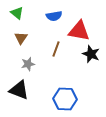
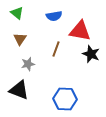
red triangle: moved 1 px right
brown triangle: moved 1 px left, 1 px down
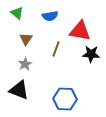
blue semicircle: moved 4 px left
brown triangle: moved 6 px right
black star: rotated 18 degrees counterclockwise
gray star: moved 3 px left; rotated 16 degrees counterclockwise
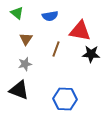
gray star: rotated 16 degrees clockwise
